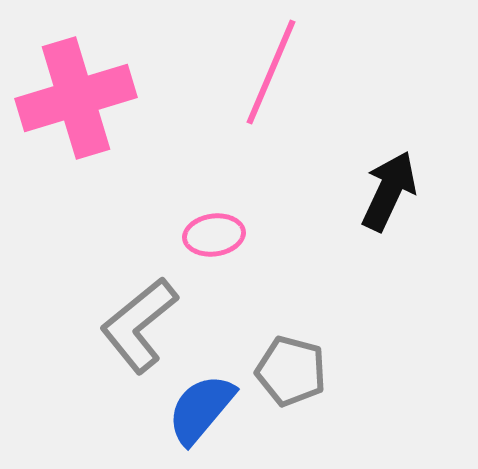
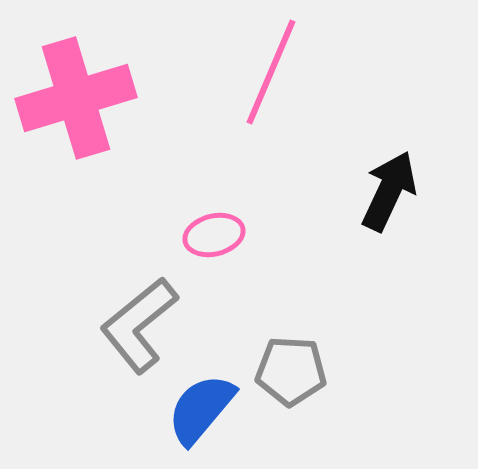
pink ellipse: rotated 6 degrees counterclockwise
gray pentagon: rotated 12 degrees counterclockwise
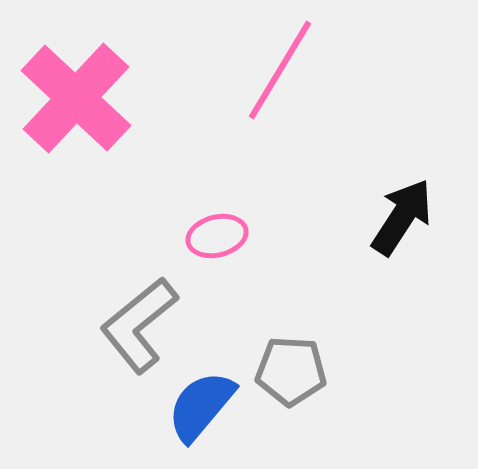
pink line: moved 9 px right, 2 px up; rotated 8 degrees clockwise
pink cross: rotated 30 degrees counterclockwise
black arrow: moved 13 px right, 26 px down; rotated 8 degrees clockwise
pink ellipse: moved 3 px right, 1 px down
blue semicircle: moved 3 px up
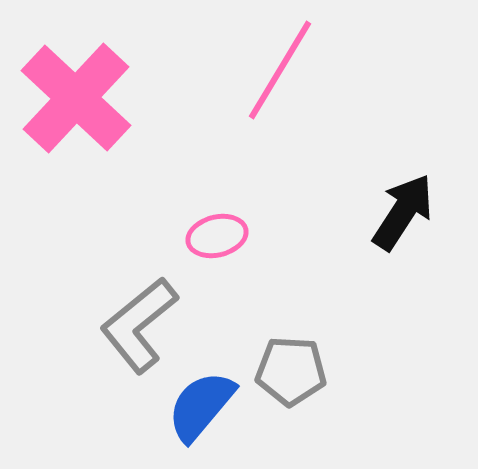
black arrow: moved 1 px right, 5 px up
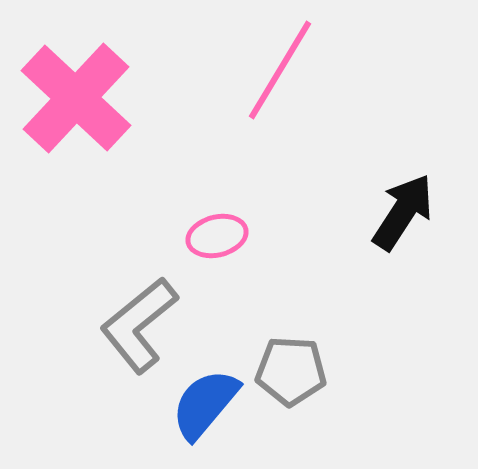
blue semicircle: moved 4 px right, 2 px up
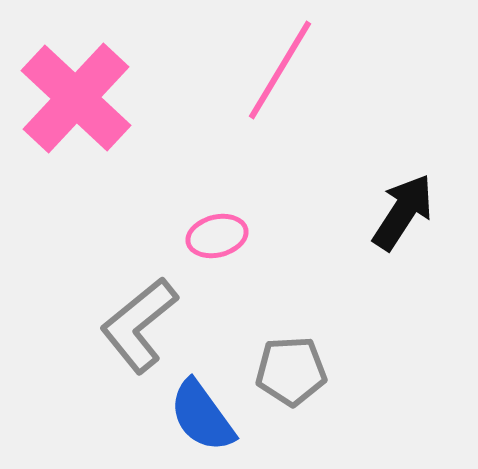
gray pentagon: rotated 6 degrees counterclockwise
blue semicircle: moved 3 px left, 12 px down; rotated 76 degrees counterclockwise
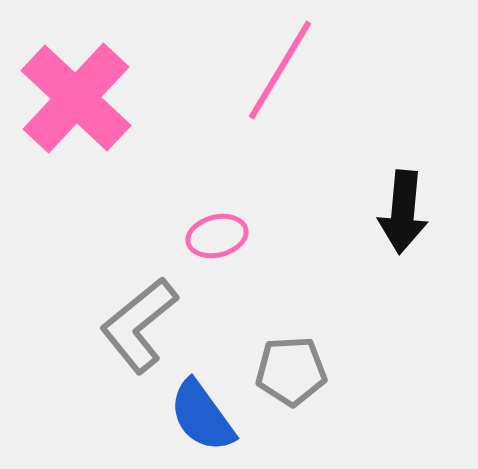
black arrow: rotated 152 degrees clockwise
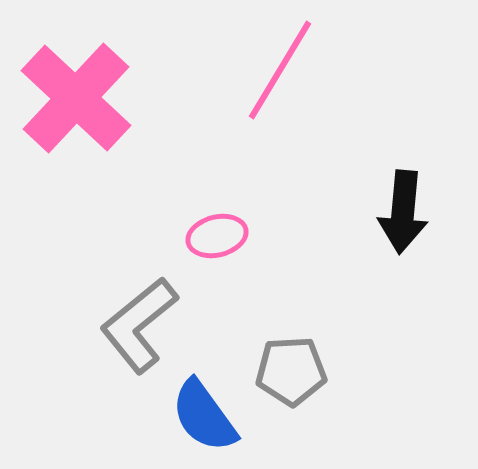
blue semicircle: moved 2 px right
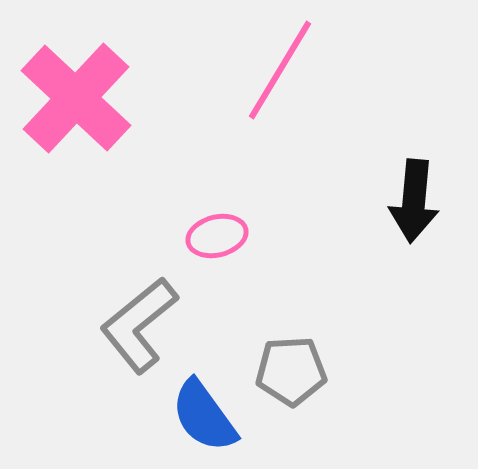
black arrow: moved 11 px right, 11 px up
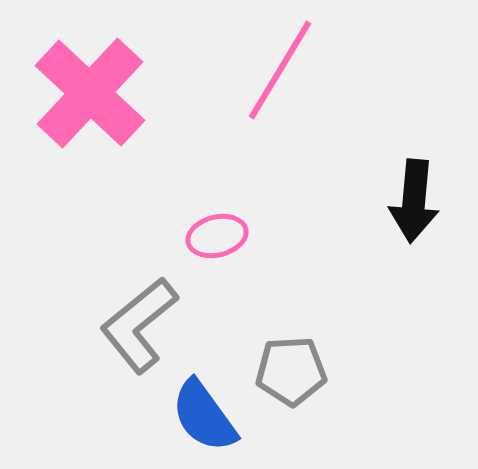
pink cross: moved 14 px right, 5 px up
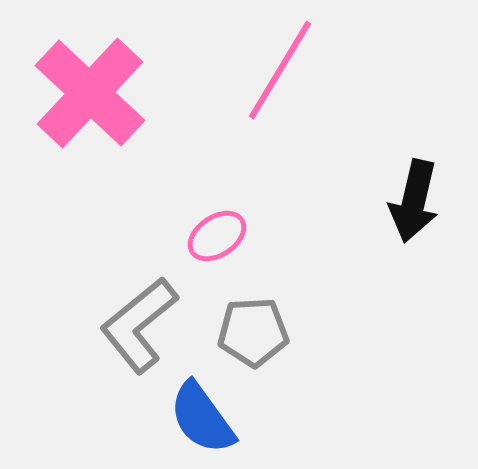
black arrow: rotated 8 degrees clockwise
pink ellipse: rotated 20 degrees counterclockwise
gray pentagon: moved 38 px left, 39 px up
blue semicircle: moved 2 px left, 2 px down
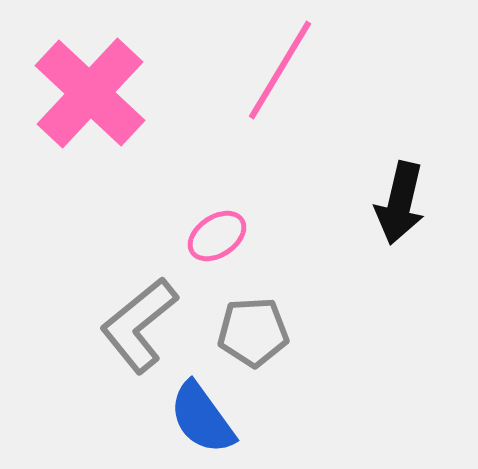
black arrow: moved 14 px left, 2 px down
